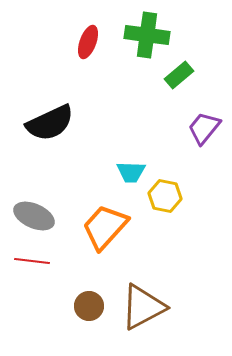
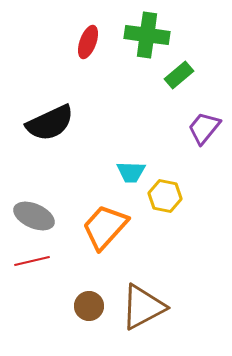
red line: rotated 20 degrees counterclockwise
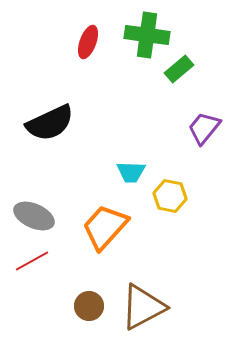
green rectangle: moved 6 px up
yellow hexagon: moved 5 px right
red line: rotated 16 degrees counterclockwise
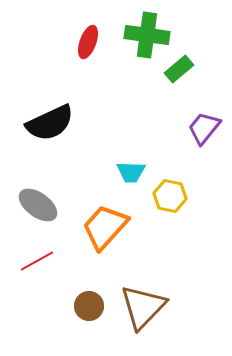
gray ellipse: moved 4 px right, 11 px up; rotated 12 degrees clockwise
red line: moved 5 px right
brown triangle: rotated 18 degrees counterclockwise
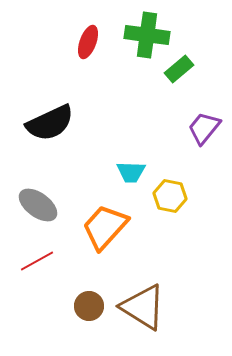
brown triangle: rotated 42 degrees counterclockwise
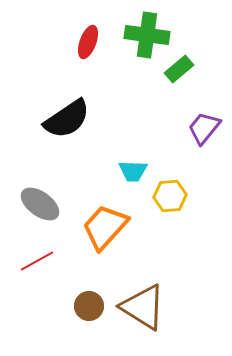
black semicircle: moved 17 px right, 4 px up; rotated 9 degrees counterclockwise
cyan trapezoid: moved 2 px right, 1 px up
yellow hexagon: rotated 16 degrees counterclockwise
gray ellipse: moved 2 px right, 1 px up
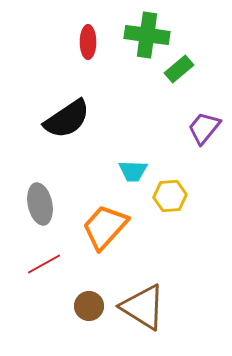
red ellipse: rotated 20 degrees counterclockwise
gray ellipse: rotated 42 degrees clockwise
red line: moved 7 px right, 3 px down
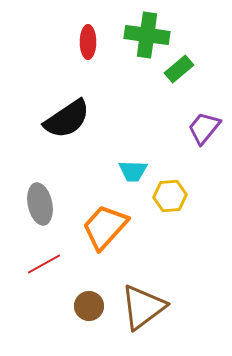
brown triangle: rotated 51 degrees clockwise
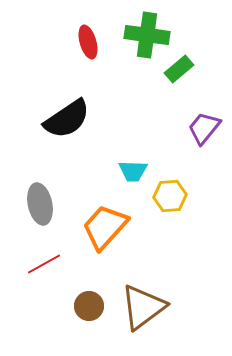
red ellipse: rotated 16 degrees counterclockwise
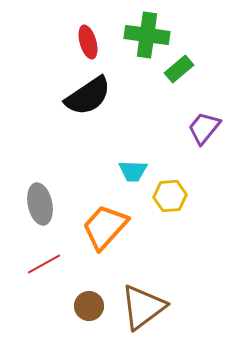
black semicircle: moved 21 px right, 23 px up
